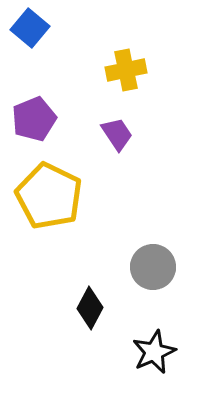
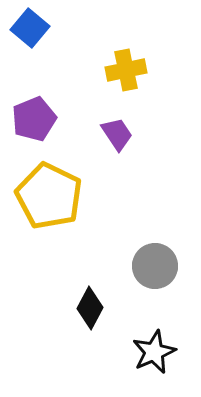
gray circle: moved 2 px right, 1 px up
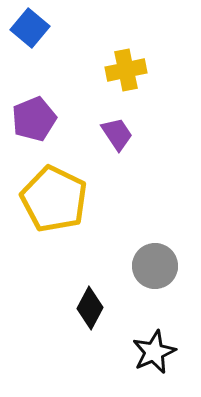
yellow pentagon: moved 5 px right, 3 px down
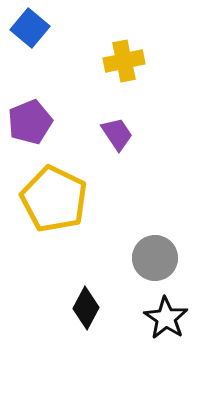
yellow cross: moved 2 px left, 9 px up
purple pentagon: moved 4 px left, 3 px down
gray circle: moved 8 px up
black diamond: moved 4 px left
black star: moved 12 px right, 34 px up; rotated 15 degrees counterclockwise
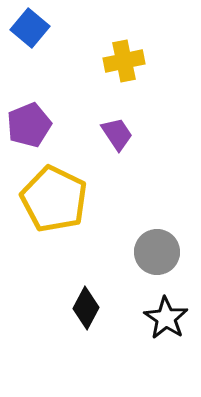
purple pentagon: moved 1 px left, 3 px down
gray circle: moved 2 px right, 6 px up
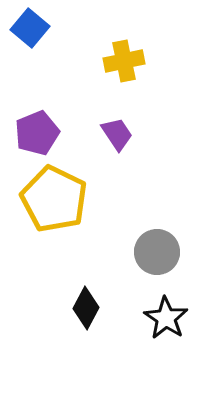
purple pentagon: moved 8 px right, 8 px down
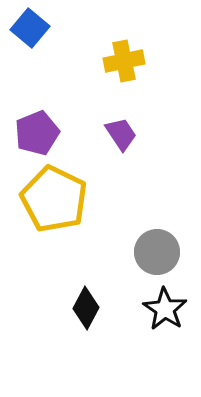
purple trapezoid: moved 4 px right
black star: moved 1 px left, 9 px up
